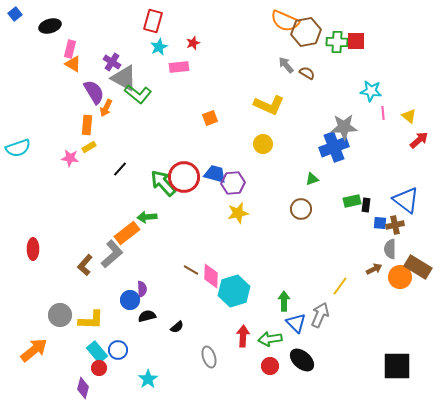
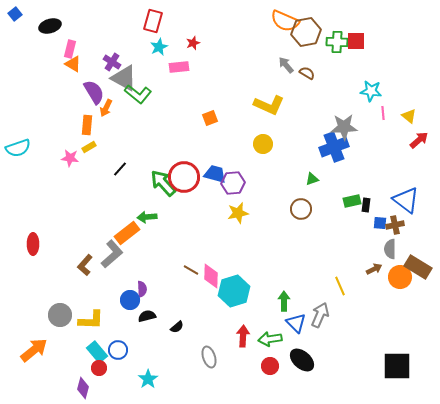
red ellipse at (33, 249): moved 5 px up
yellow line at (340, 286): rotated 60 degrees counterclockwise
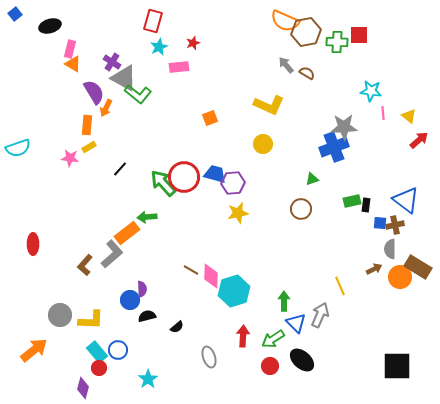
red square at (356, 41): moved 3 px right, 6 px up
green arrow at (270, 339): moved 3 px right; rotated 25 degrees counterclockwise
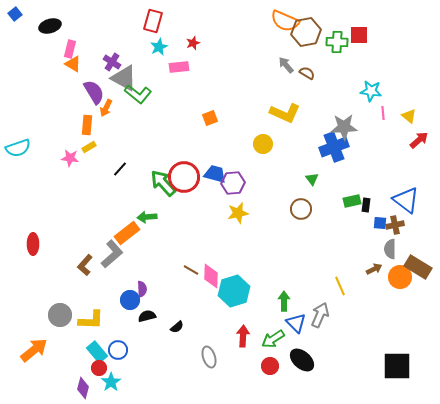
yellow L-shape at (269, 105): moved 16 px right, 8 px down
green triangle at (312, 179): rotated 48 degrees counterclockwise
cyan star at (148, 379): moved 37 px left, 3 px down
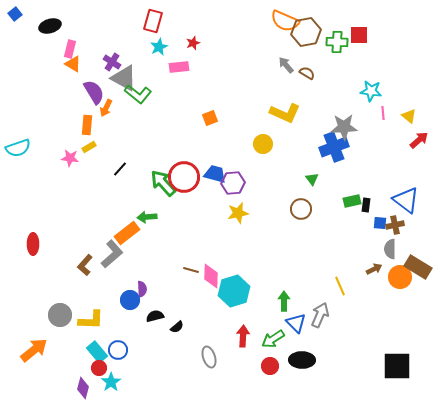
brown line at (191, 270): rotated 14 degrees counterclockwise
black semicircle at (147, 316): moved 8 px right
black ellipse at (302, 360): rotated 40 degrees counterclockwise
